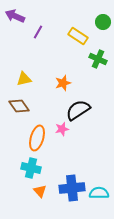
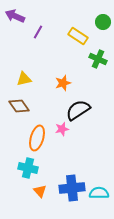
cyan cross: moved 3 px left
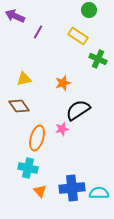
green circle: moved 14 px left, 12 px up
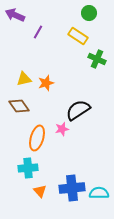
green circle: moved 3 px down
purple arrow: moved 1 px up
green cross: moved 1 px left
orange star: moved 17 px left
cyan cross: rotated 18 degrees counterclockwise
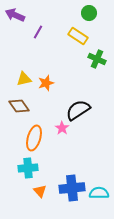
pink star: moved 1 px up; rotated 24 degrees counterclockwise
orange ellipse: moved 3 px left
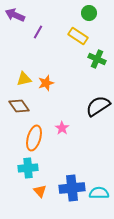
black semicircle: moved 20 px right, 4 px up
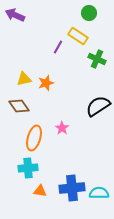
purple line: moved 20 px right, 15 px down
orange triangle: rotated 40 degrees counterclockwise
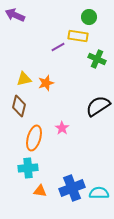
green circle: moved 4 px down
yellow rectangle: rotated 24 degrees counterclockwise
purple line: rotated 32 degrees clockwise
brown diamond: rotated 50 degrees clockwise
blue cross: rotated 15 degrees counterclockwise
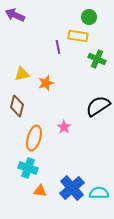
purple line: rotated 72 degrees counterclockwise
yellow triangle: moved 2 px left, 5 px up
brown diamond: moved 2 px left
pink star: moved 2 px right, 1 px up
cyan cross: rotated 24 degrees clockwise
blue cross: rotated 20 degrees counterclockwise
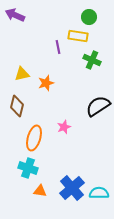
green cross: moved 5 px left, 1 px down
pink star: rotated 16 degrees clockwise
